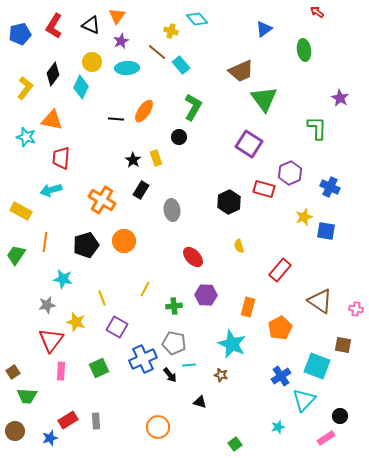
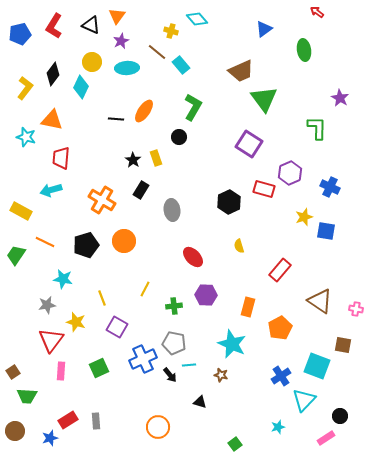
orange line at (45, 242): rotated 72 degrees counterclockwise
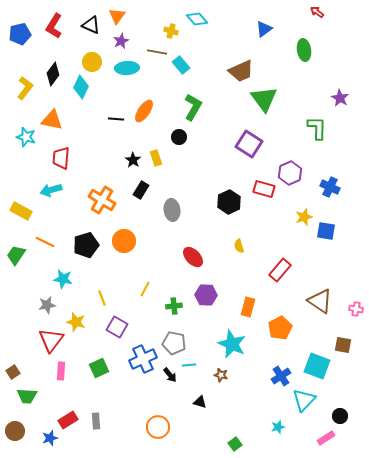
brown line at (157, 52): rotated 30 degrees counterclockwise
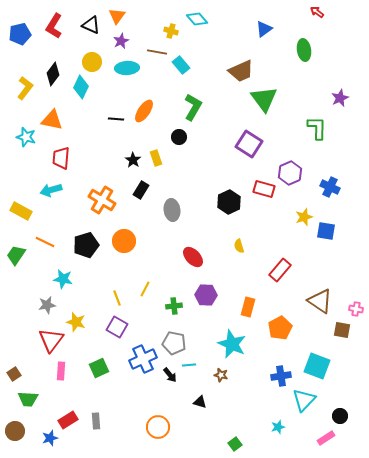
purple star at (340, 98): rotated 18 degrees clockwise
yellow line at (102, 298): moved 15 px right
brown square at (343, 345): moved 1 px left, 15 px up
brown square at (13, 372): moved 1 px right, 2 px down
blue cross at (281, 376): rotated 24 degrees clockwise
green trapezoid at (27, 396): moved 1 px right, 3 px down
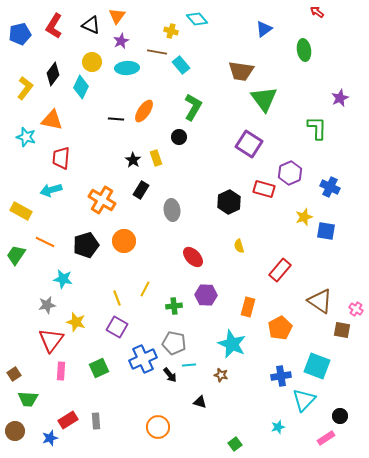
brown trapezoid at (241, 71): rotated 32 degrees clockwise
pink cross at (356, 309): rotated 24 degrees clockwise
